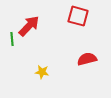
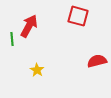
red arrow: rotated 15 degrees counterclockwise
red semicircle: moved 10 px right, 2 px down
yellow star: moved 5 px left, 2 px up; rotated 24 degrees clockwise
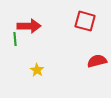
red square: moved 7 px right, 5 px down
red arrow: rotated 60 degrees clockwise
green line: moved 3 px right
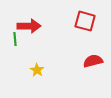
red semicircle: moved 4 px left
